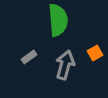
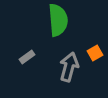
gray rectangle: moved 2 px left
gray arrow: moved 4 px right, 2 px down
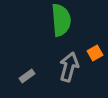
green semicircle: moved 3 px right
gray rectangle: moved 19 px down
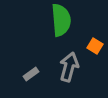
orange square: moved 7 px up; rotated 28 degrees counterclockwise
gray rectangle: moved 4 px right, 2 px up
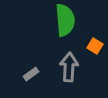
green semicircle: moved 4 px right
gray arrow: rotated 12 degrees counterclockwise
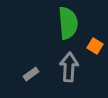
green semicircle: moved 3 px right, 3 px down
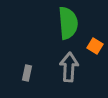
gray rectangle: moved 4 px left, 1 px up; rotated 42 degrees counterclockwise
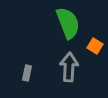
green semicircle: rotated 16 degrees counterclockwise
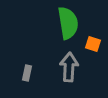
green semicircle: rotated 12 degrees clockwise
orange square: moved 2 px left, 2 px up; rotated 14 degrees counterclockwise
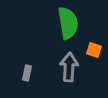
orange square: moved 1 px right, 6 px down
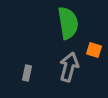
gray arrow: rotated 12 degrees clockwise
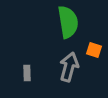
green semicircle: moved 1 px up
gray rectangle: rotated 14 degrees counterclockwise
